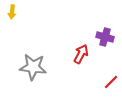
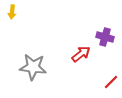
red arrow: rotated 24 degrees clockwise
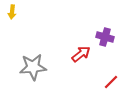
gray star: rotated 12 degrees counterclockwise
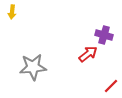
purple cross: moved 1 px left, 2 px up
red arrow: moved 7 px right
red line: moved 4 px down
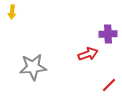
purple cross: moved 4 px right, 1 px up; rotated 18 degrees counterclockwise
red arrow: rotated 18 degrees clockwise
red line: moved 2 px left, 1 px up
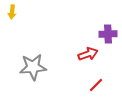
red line: moved 13 px left
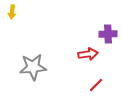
red arrow: rotated 12 degrees clockwise
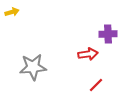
yellow arrow: rotated 112 degrees counterclockwise
